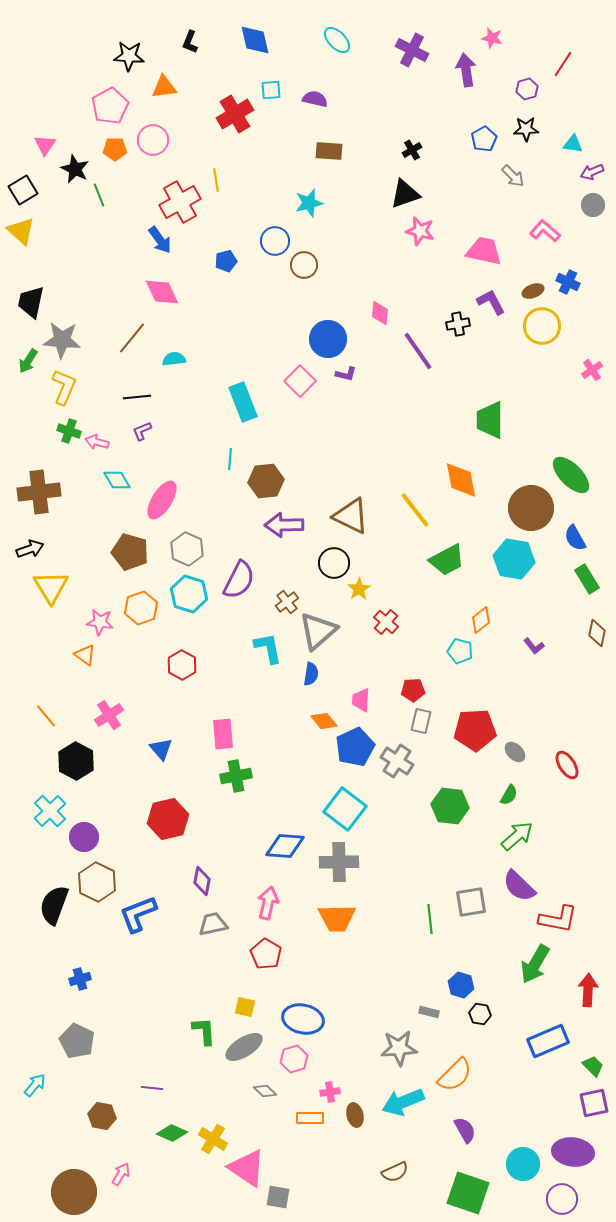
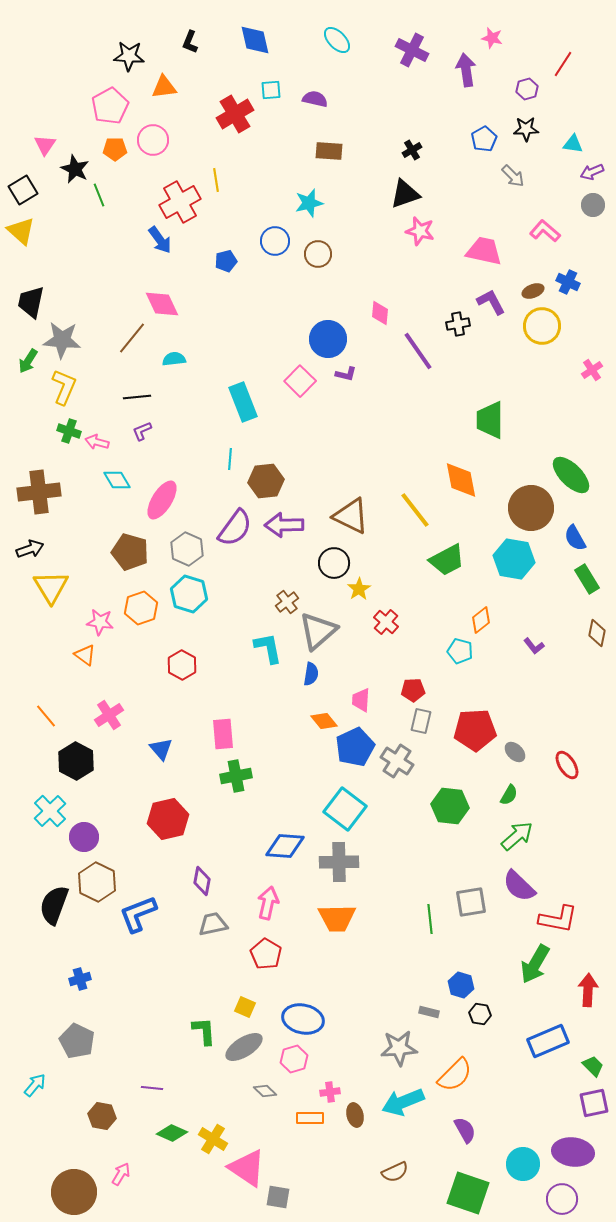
brown circle at (304, 265): moved 14 px right, 11 px up
pink diamond at (162, 292): moved 12 px down
purple semicircle at (239, 580): moved 4 px left, 52 px up; rotated 9 degrees clockwise
yellow square at (245, 1007): rotated 10 degrees clockwise
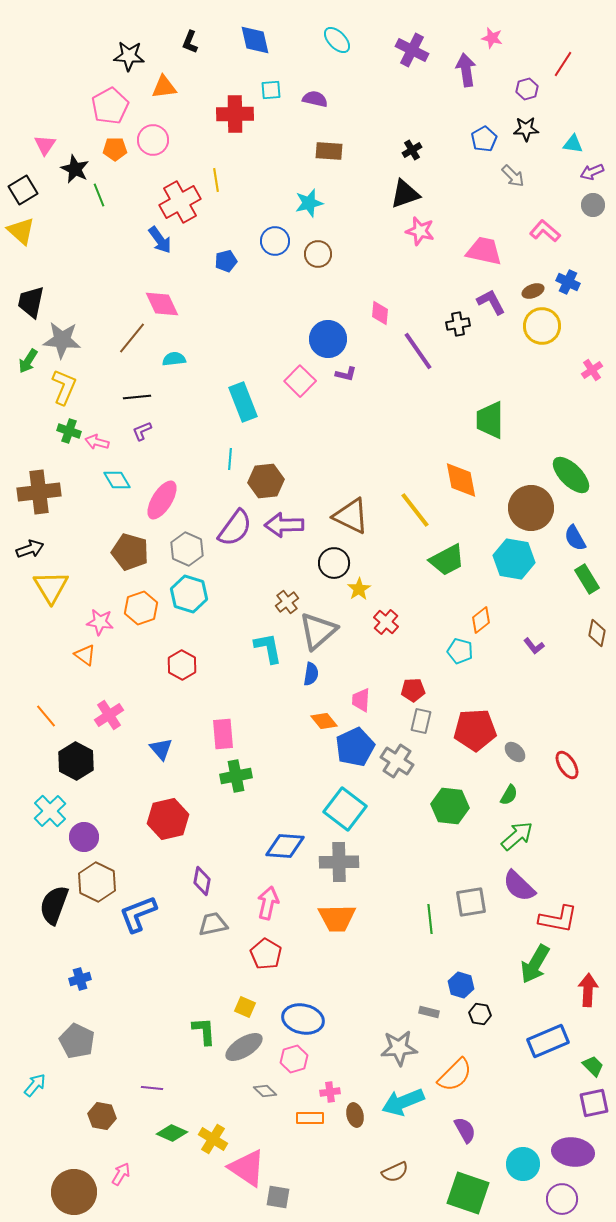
red cross at (235, 114): rotated 30 degrees clockwise
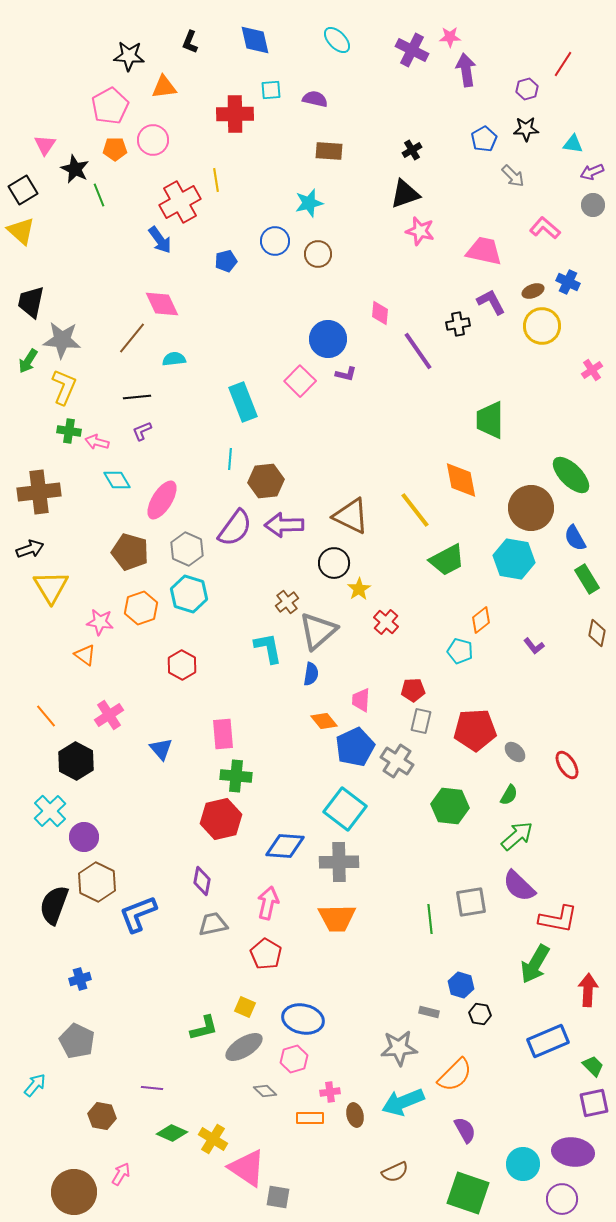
pink star at (492, 38): moved 42 px left, 1 px up; rotated 15 degrees counterclockwise
pink L-shape at (545, 231): moved 3 px up
green cross at (69, 431): rotated 10 degrees counterclockwise
green cross at (236, 776): rotated 16 degrees clockwise
red hexagon at (168, 819): moved 53 px right
green L-shape at (204, 1031): moved 3 px up; rotated 80 degrees clockwise
